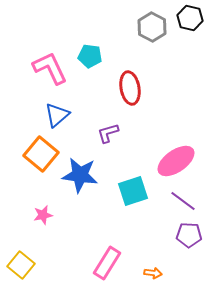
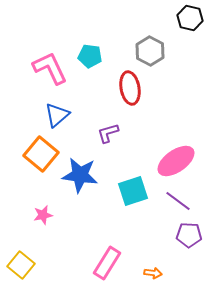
gray hexagon: moved 2 px left, 24 px down
purple line: moved 5 px left
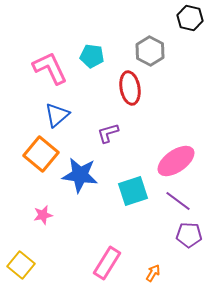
cyan pentagon: moved 2 px right
orange arrow: rotated 66 degrees counterclockwise
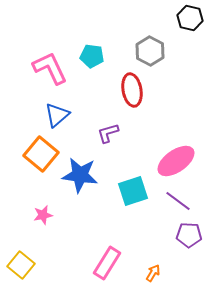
red ellipse: moved 2 px right, 2 px down
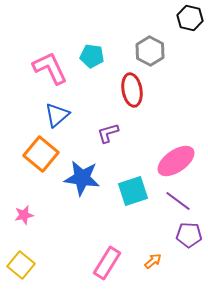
blue star: moved 2 px right, 3 px down
pink star: moved 19 px left
orange arrow: moved 12 px up; rotated 18 degrees clockwise
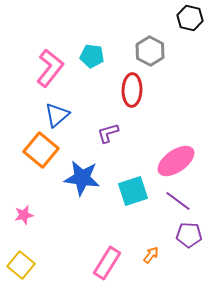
pink L-shape: rotated 63 degrees clockwise
red ellipse: rotated 12 degrees clockwise
orange square: moved 4 px up
orange arrow: moved 2 px left, 6 px up; rotated 12 degrees counterclockwise
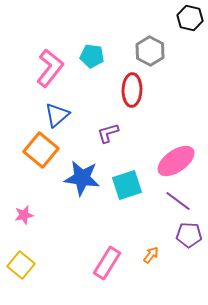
cyan square: moved 6 px left, 6 px up
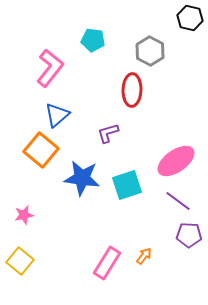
cyan pentagon: moved 1 px right, 16 px up
orange arrow: moved 7 px left, 1 px down
yellow square: moved 1 px left, 4 px up
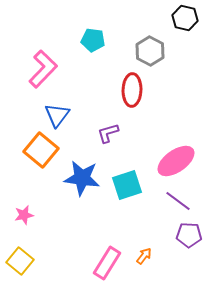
black hexagon: moved 5 px left
pink L-shape: moved 7 px left, 1 px down; rotated 6 degrees clockwise
blue triangle: rotated 12 degrees counterclockwise
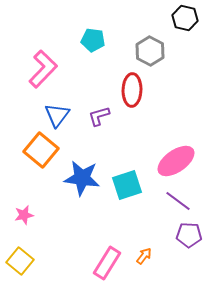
purple L-shape: moved 9 px left, 17 px up
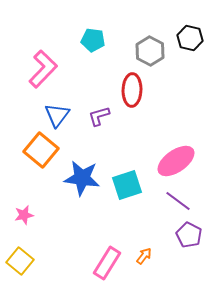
black hexagon: moved 5 px right, 20 px down
purple pentagon: rotated 25 degrees clockwise
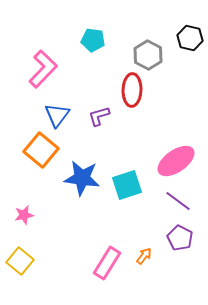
gray hexagon: moved 2 px left, 4 px down
purple pentagon: moved 9 px left, 3 px down
